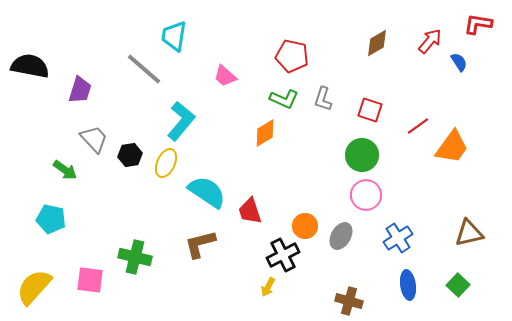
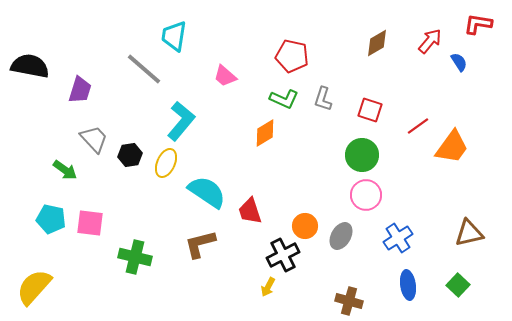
pink square: moved 57 px up
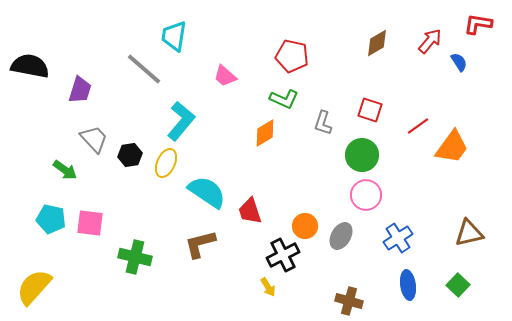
gray L-shape: moved 24 px down
yellow arrow: rotated 60 degrees counterclockwise
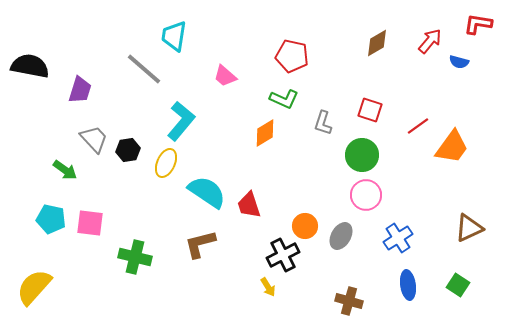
blue semicircle: rotated 138 degrees clockwise
black hexagon: moved 2 px left, 5 px up
red trapezoid: moved 1 px left, 6 px up
brown triangle: moved 5 px up; rotated 12 degrees counterclockwise
green square: rotated 10 degrees counterclockwise
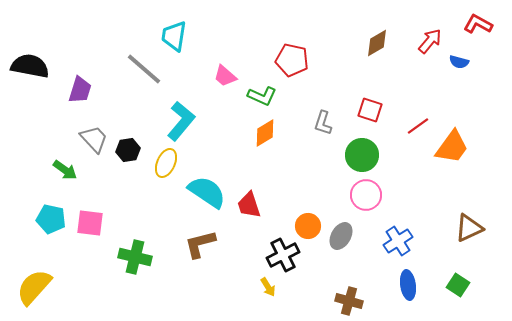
red L-shape: rotated 20 degrees clockwise
red pentagon: moved 4 px down
green L-shape: moved 22 px left, 3 px up
orange circle: moved 3 px right
blue cross: moved 3 px down
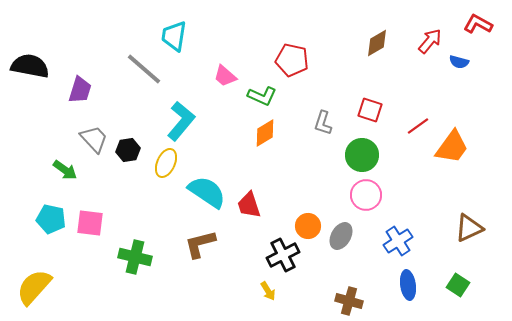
yellow arrow: moved 4 px down
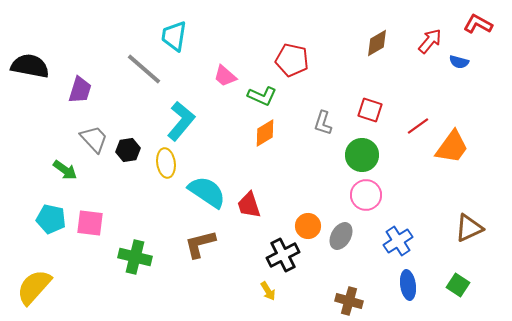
yellow ellipse: rotated 32 degrees counterclockwise
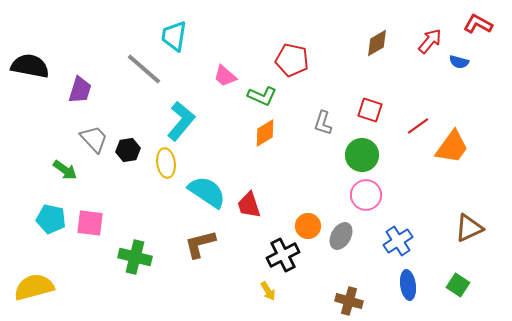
yellow semicircle: rotated 33 degrees clockwise
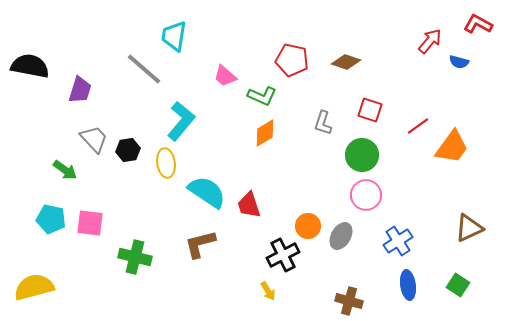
brown diamond: moved 31 px left, 19 px down; rotated 48 degrees clockwise
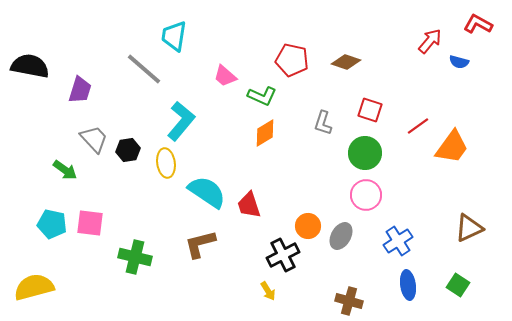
green circle: moved 3 px right, 2 px up
cyan pentagon: moved 1 px right, 5 px down
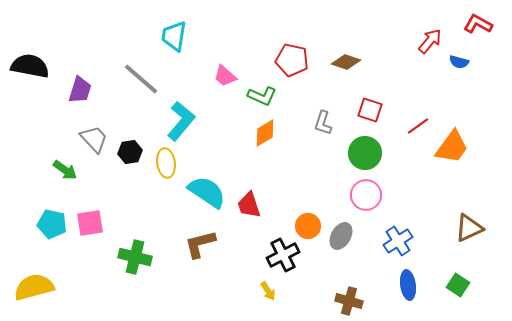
gray line: moved 3 px left, 10 px down
black hexagon: moved 2 px right, 2 px down
pink square: rotated 16 degrees counterclockwise
